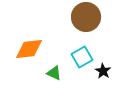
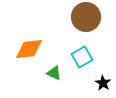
black star: moved 12 px down
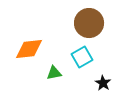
brown circle: moved 3 px right, 6 px down
green triangle: rotated 35 degrees counterclockwise
